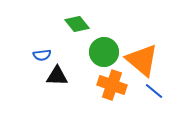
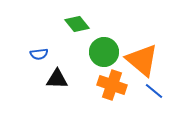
blue semicircle: moved 3 px left, 1 px up
black triangle: moved 3 px down
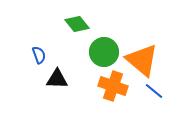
blue semicircle: moved 1 px down; rotated 102 degrees counterclockwise
orange cross: moved 1 px right, 1 px down
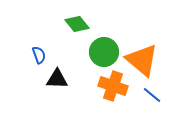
blue line: moved 2 px left, 4 px down
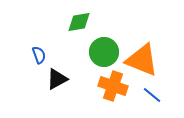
green diamond: moved 2 px right, 2 px up; rotated 60 degrees counterclockwise
orange triangle: rotated 18 degrees counterclockwise
black triangle: rotated 30 degrees counterclockwise
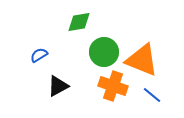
blue semicircle: rotated 102 degrees counterclockwise
black triangle: moved 1 px right, 7 px down
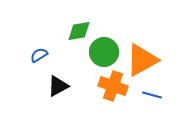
green diamond: moved 9 px down
orange triangle: rotated 51 degrees counterclockwise
blue line: rotated 24 degrees counterclockwise
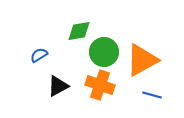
orange cross: moved 13 px left, 1 px up
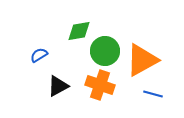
green circle: moved 1 px right, 1 px up
blue line: moved 1 px right, 1 px up
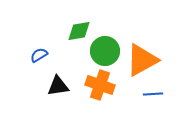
black triangle: rotated 20 degrees clockwise
blue line: rotated 18 degrees counterclockwise
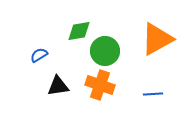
orange triangle: moved 15 px right, 21 px up
